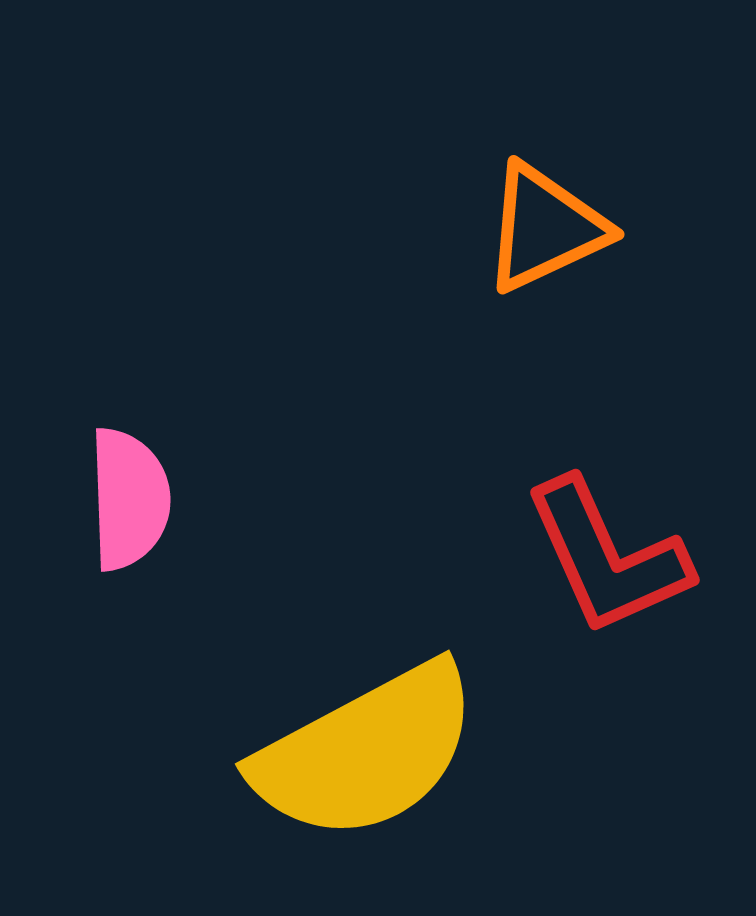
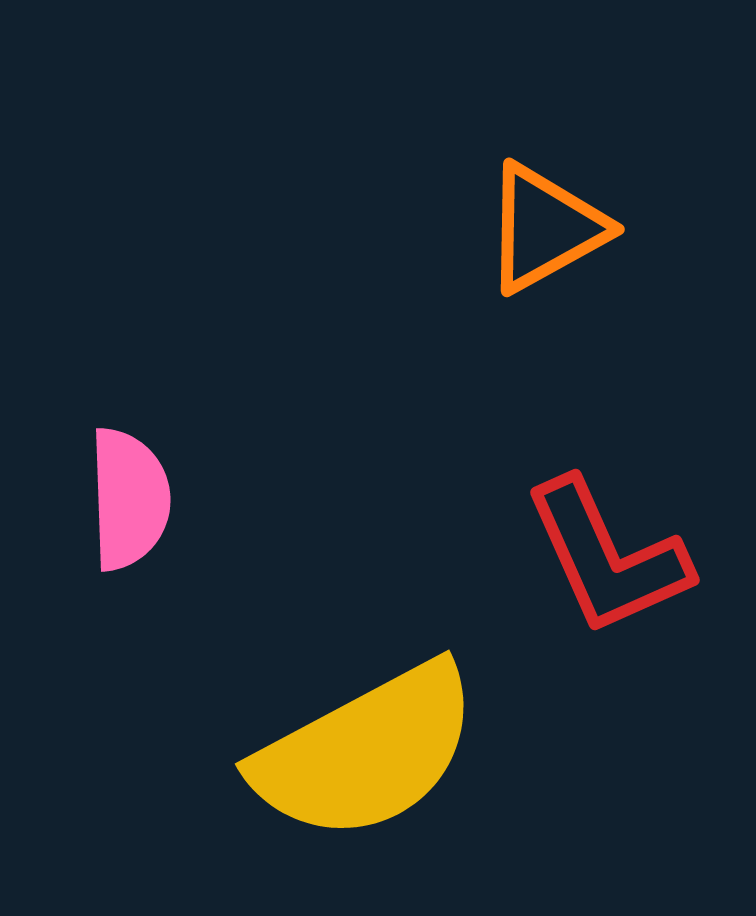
orange triangle: rotated 4 degrees counterclockwise
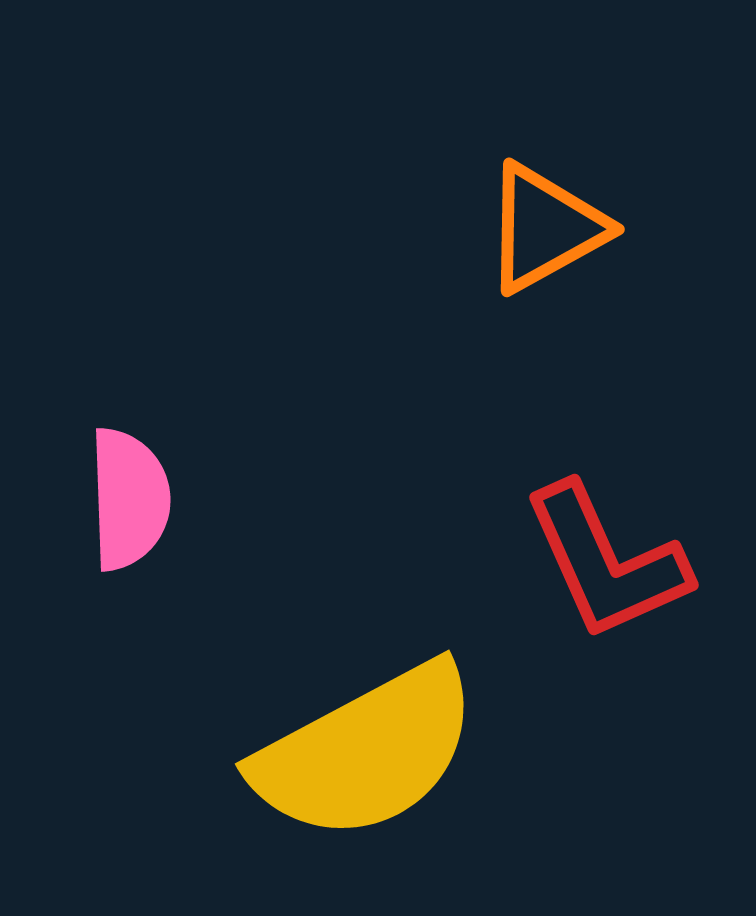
red L-shape: moved 1 px left, 5 px down
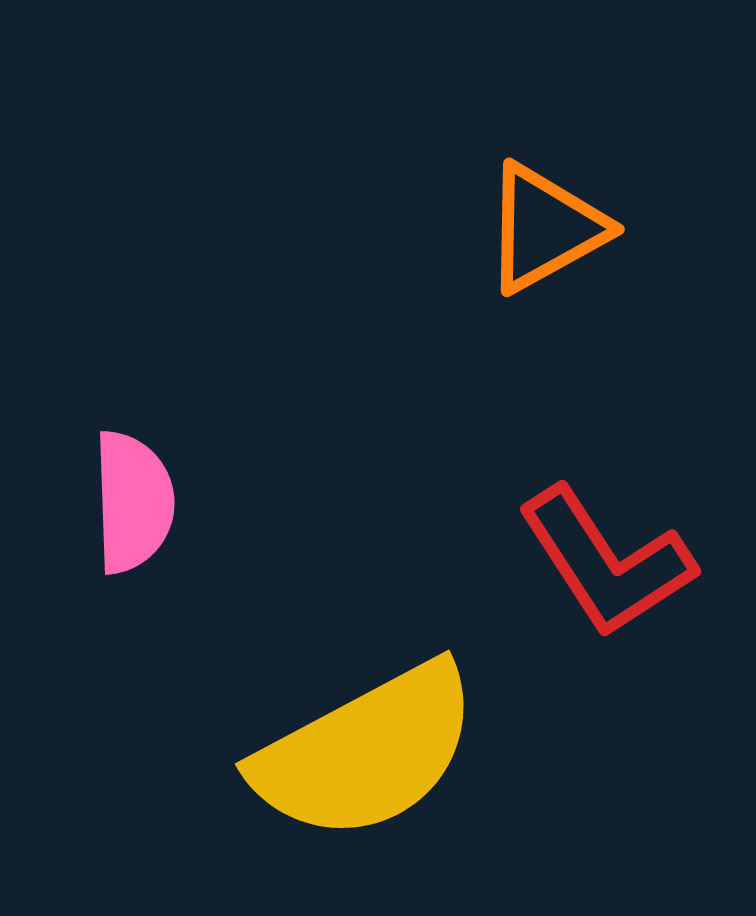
pink semicircle: moved 4 px right, 3 px down
red L-shape: rotated 9 degrees counterclockwise
